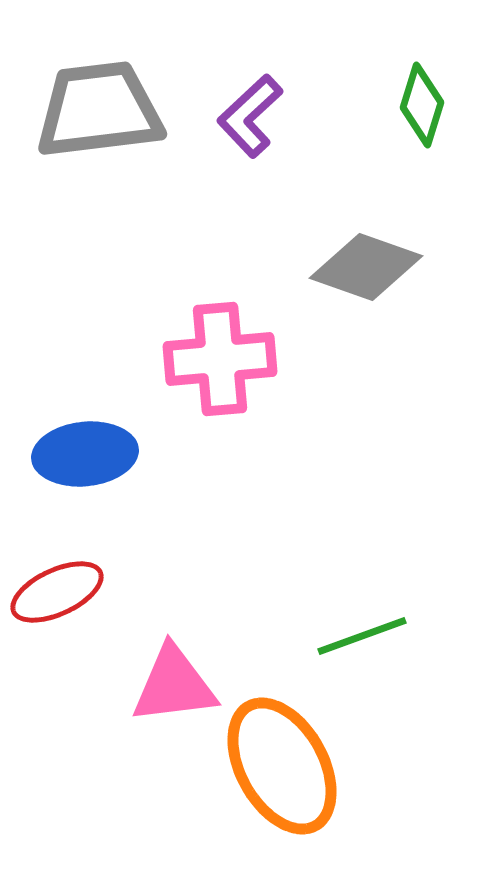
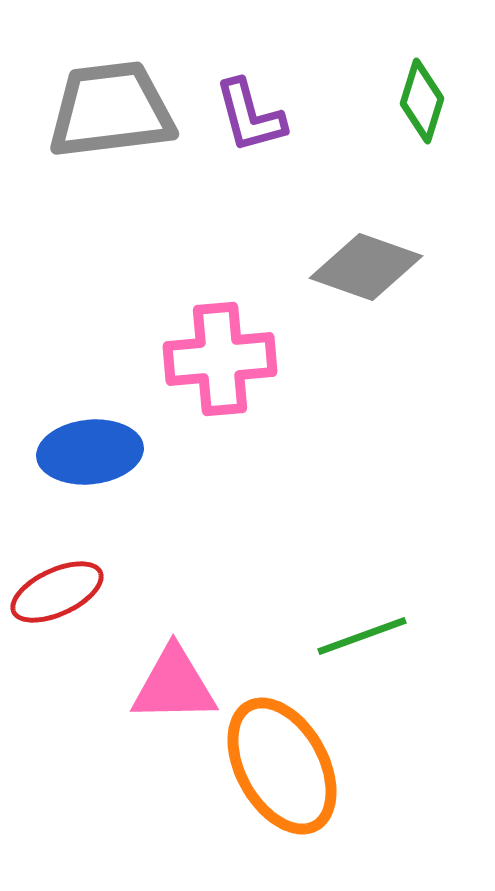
green diamond: moved 4 px up
gray trapezoid: moved 12 px right
purple L-shape: rotated 62 degrees counterclockwise
blue ellipse: moved 5 px right, 2 px up
pink triangle: rotated 6 degrees clockwise
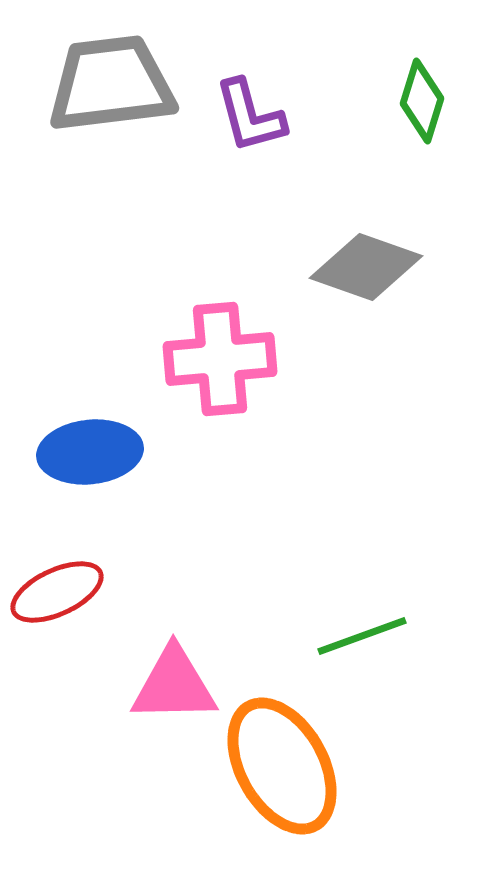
gray trapezoid: moved 26 px up
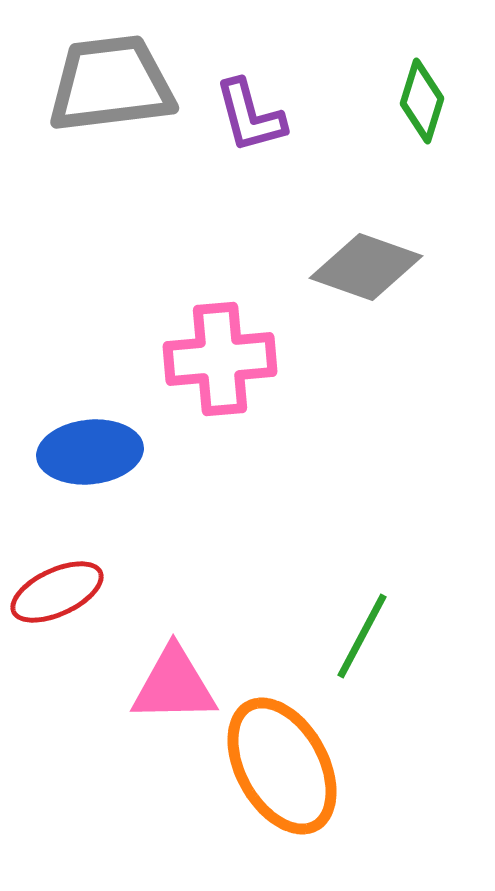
green line: rotated 42 degrees counterclockwise
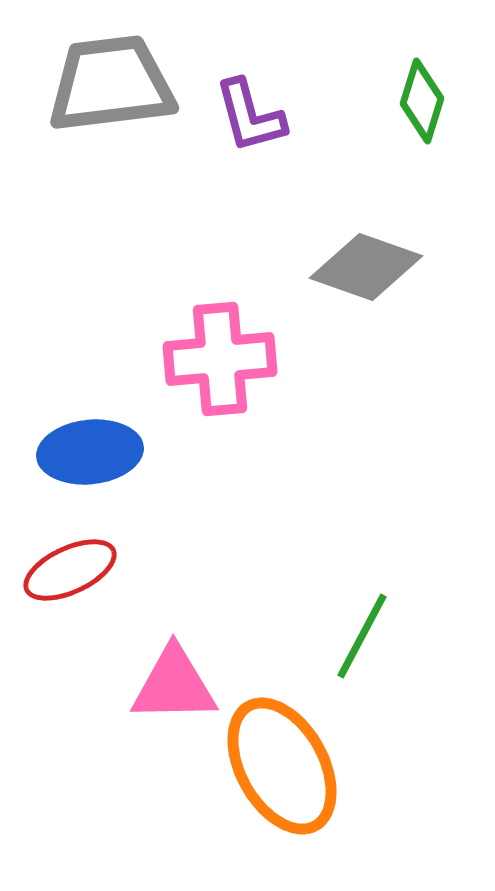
red ellipse: moved 13 px right, 22 px up
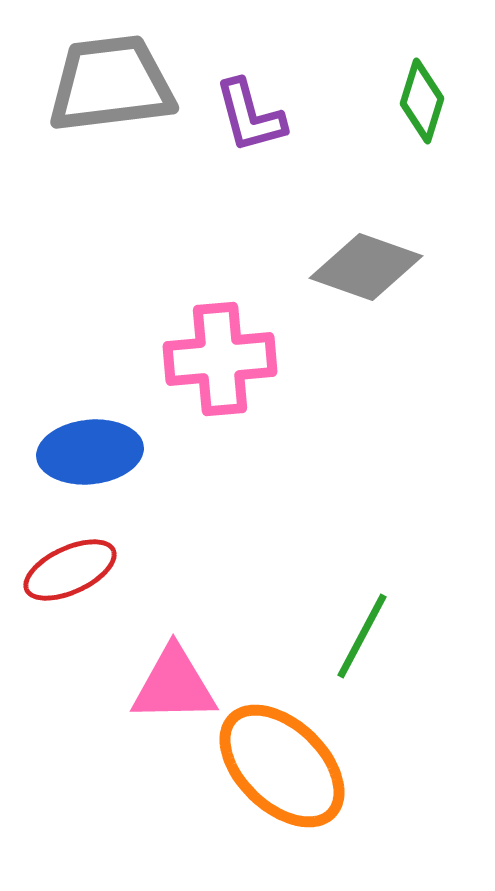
orange ellipse: rotated 17 degrees counterclockwise
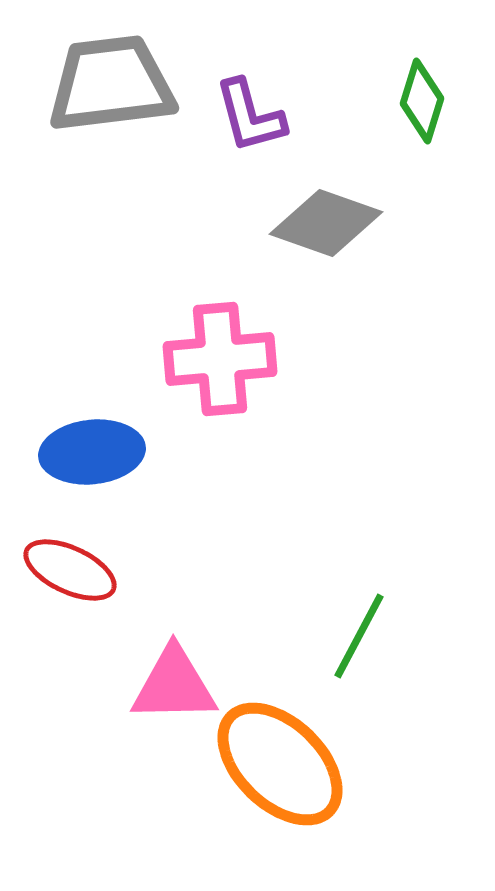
gray diamond: moved 40 px left, 44 px up
blue ellipse: moved 2 px right
red ellipse: rotated 50 degrees clockwise
green line: moved 3 px left
orange ellipse: moved 2 px left, 2 px up
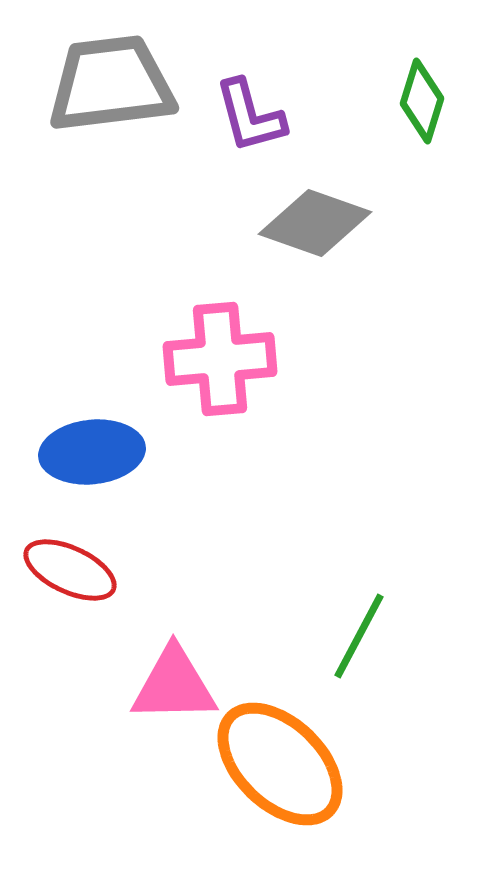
gray diamond: moved 11 px left
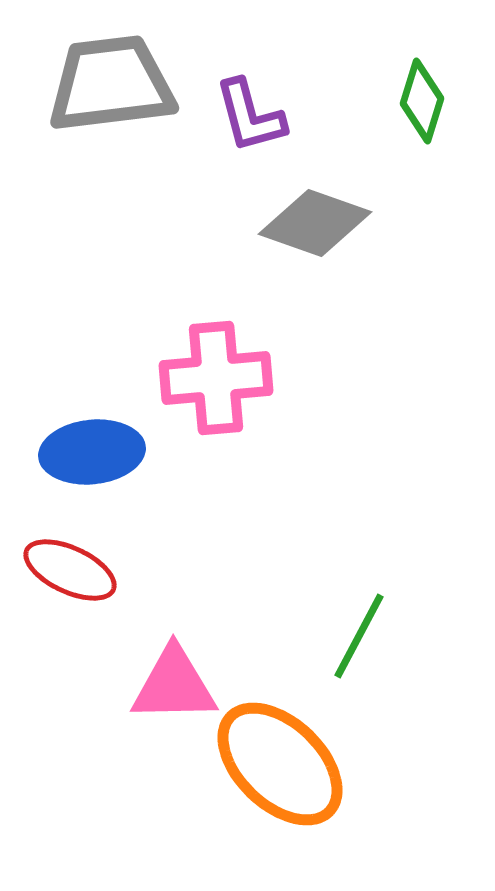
pink cross: moved 4 px left, 19 px down
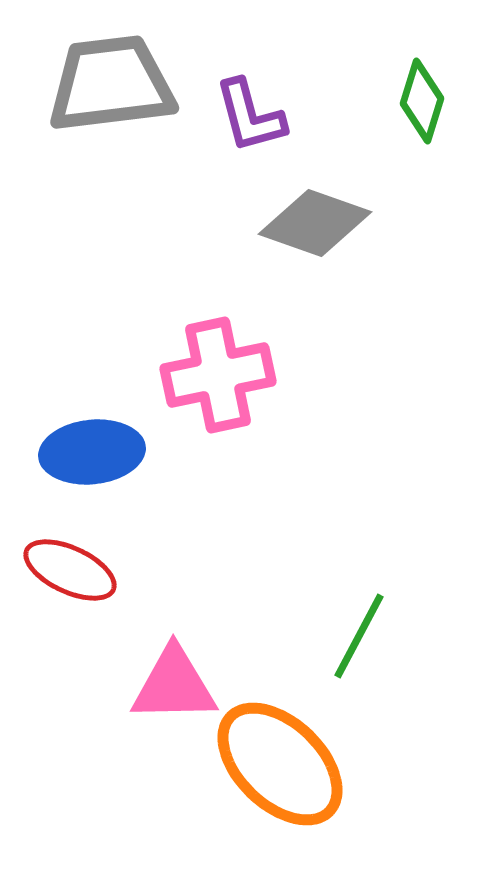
pink cross: moved 2 px right, 3 px up; rotated 7 degrees counterclockwise
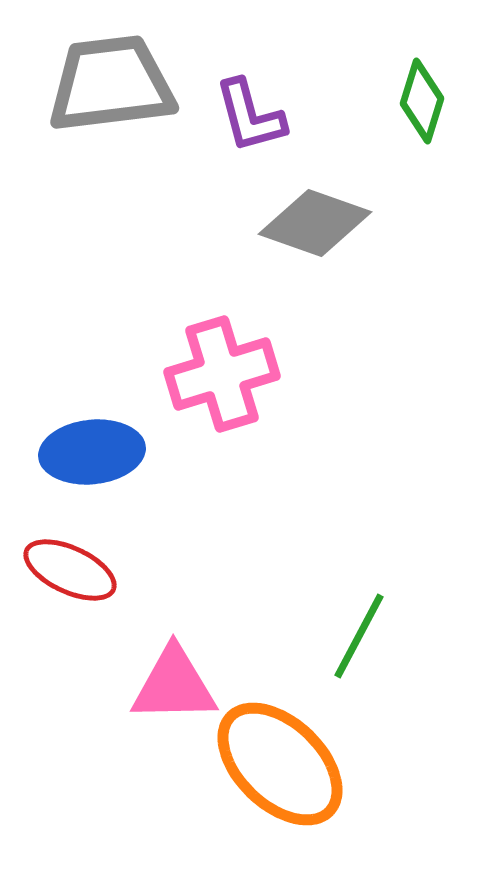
pink cross: moved 4 px right, 1 px up; rotated 5 degrees counterclockwise
